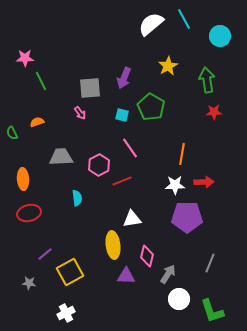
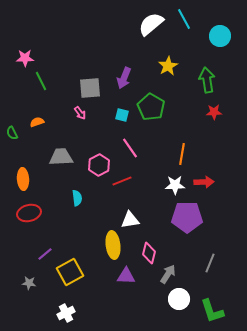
white triangle: moved 2 px left, 1 px down
pink diamond: moved 2 px right, 3 px up
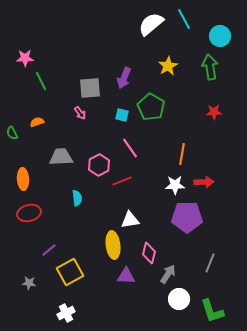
green arrow: moved 3 px right, 13 px up
purple line: moved 4 px right, 4 px up
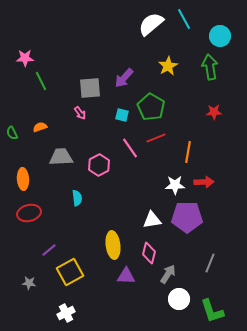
purple arrow: rotated 20 degrees clockwise
orange semicircle: moved 3 px right, 5 px down
orange line: moved 6 px right, 2 px up
red line: moved 34 px right, 43 px up
white triangle: moved 22 px right
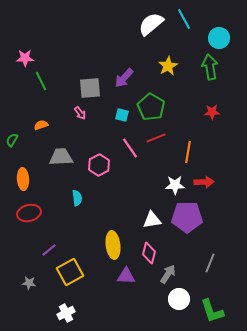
cyan circle: moved 1 px left, 2 px down
red star: moved 2 px left
orange semicircle: moved 1 px right, 2 px up
green semicircle: moved 7 px down; rotated 56 degrees clockwise
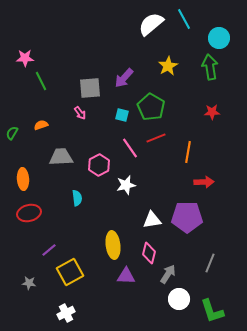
green semicircle: moved 7 px up
white star: moved 49 px left; rotated 12 degrees counterclockwise
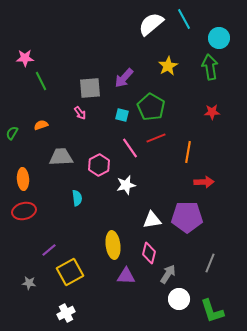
red ellipse: moved 5 px left, 2 px up
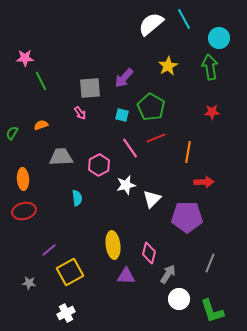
white triangle: moved 21 px up; rotated 36 degrees counterclockwise
